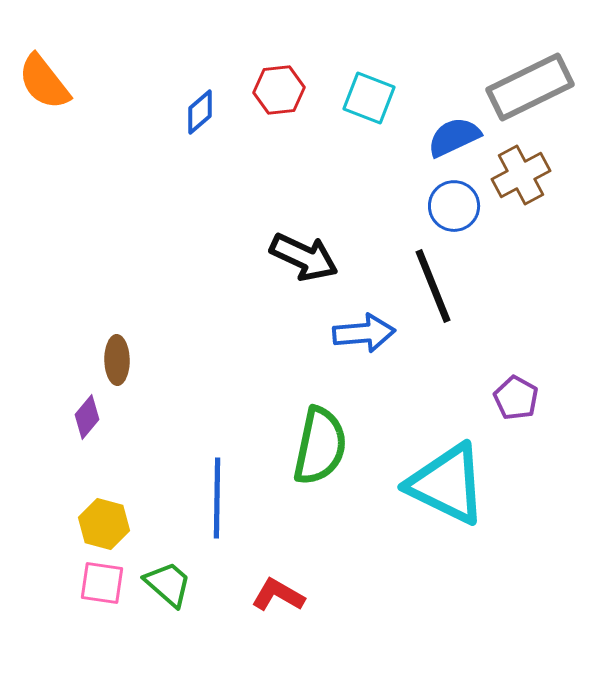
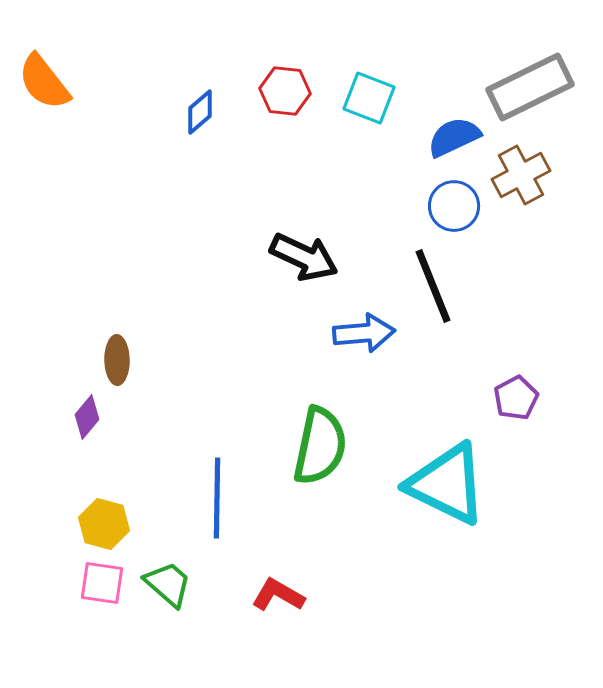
red hexagon: moved 6 px right, 1 px down; rotated 12 degrees clockwise
purple pentagon: rotated 15 degrees clockwise
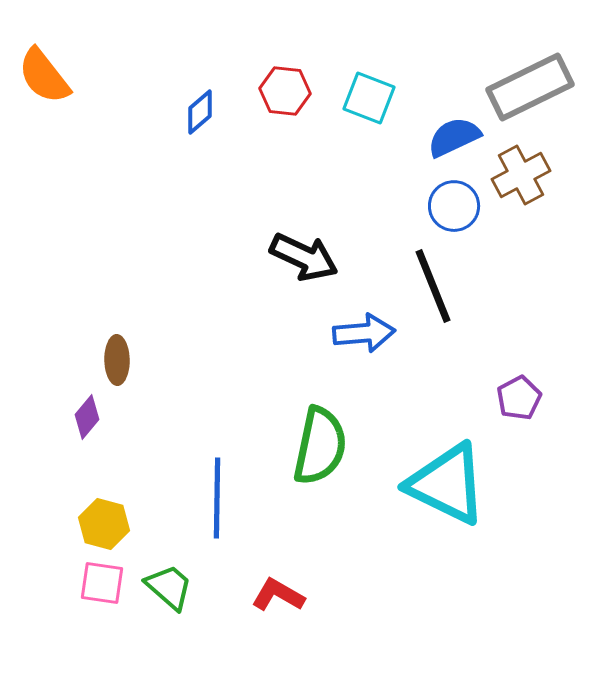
orange semicircle: moved 6 px up
purple pentagon: moved 3 px right
green trapezoid: moved 1 px right, 3 px down
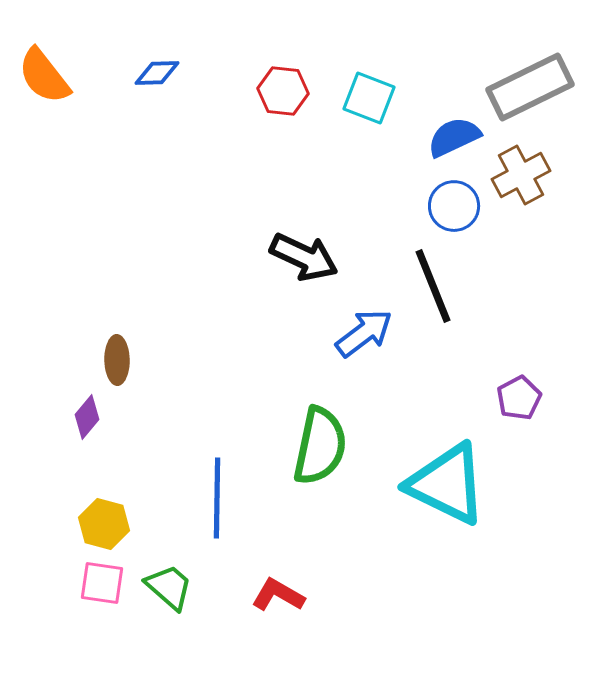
red hexagon: moved 2 px left
blue diamond: moved 43 px left, 39 px up; rotated 39 degrees clockwise
blue arrow: rotated 32 degrees counterclockwise
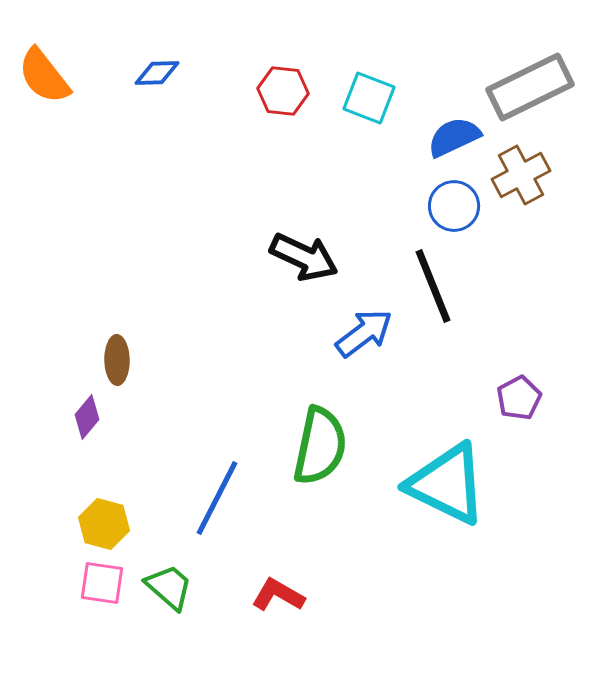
blue line: rotated 26 degrees clockwise
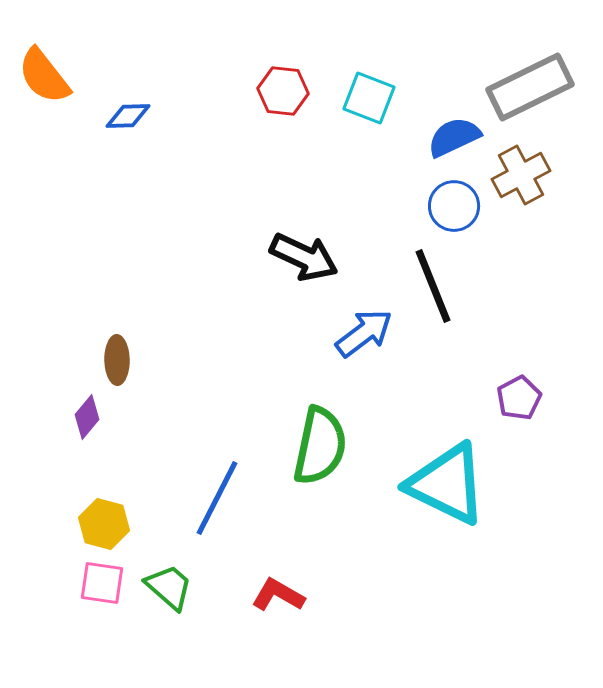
blue diamond: moved 29 px left, 43 px down
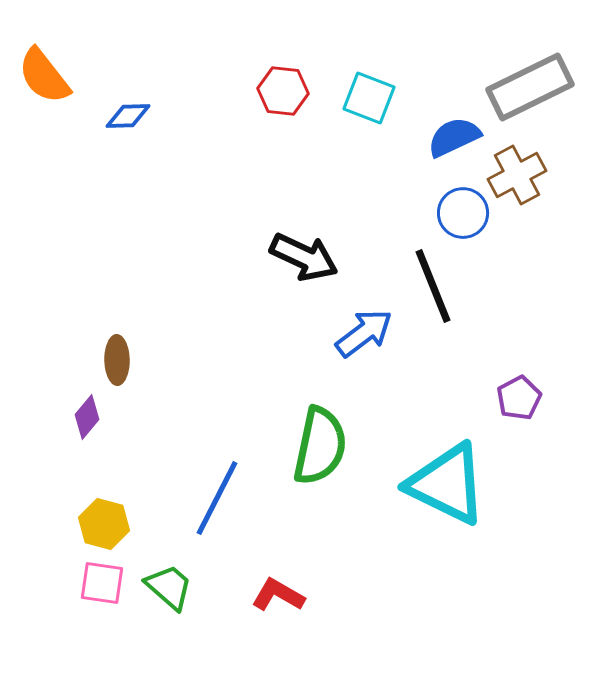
brown cross: moved 4 px left
blue circle: moved 9 px right, 7 px down
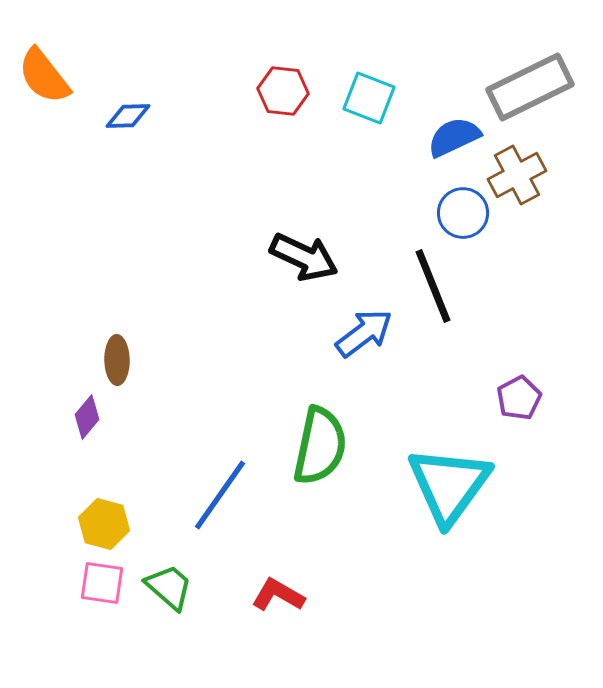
cyan triangle: moved 2 px right, 1 px down; rotated 40 degrees clockwise
blue line: moved 3 px right, 3 px up; rotated 8 degrees clockwise
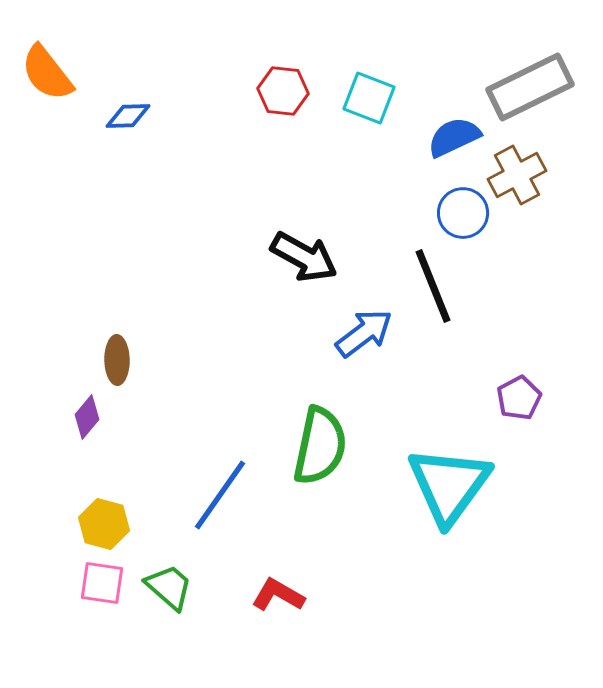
orange semicircle: moved 3 px right, 3 px up
black arrow: rotated 4 degrees clockwise
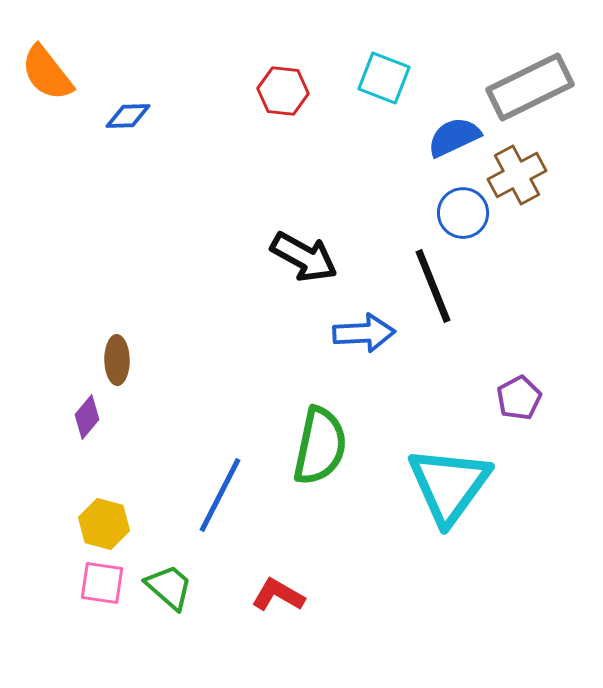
cyan square: moved 15 px right, 20 px up
blue arrow: rotated 34 degrees clockwise
blue line: rotated 8 degrees counterclockwise
